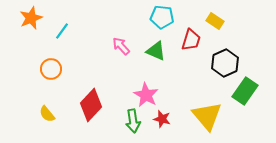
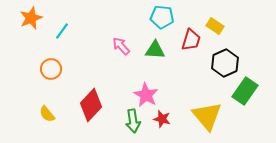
yellow rectangle: moved 5 px down
green triangle: moved 1 px left, 1 px up; rotated 20 degrees counterclockwise
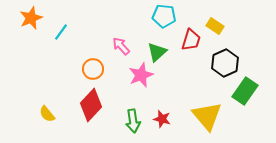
cyan pentagon: moved 2 px right, 1 px up
cyan line: moved 1 px left, 1 px down
green triangle: moved 2 px right, 2 px down; rotated 45 degrees counterclockwise
orange circle: moved 42 px right
pink star: moved 5 px left, 20 px up; rotated 20 degrees clockwise
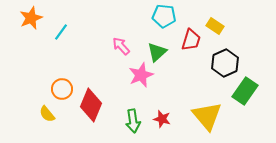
orange circle: moved 31 px left, 20 px down
red diamond: rotated 20 degrees counterclockwise
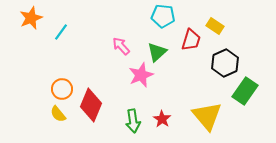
cyan pentagon: moved 1 px left
yellow semicircle: moved 11 px right
red star: rotated 18 degrees clockwise
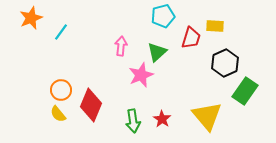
cyan pentagon: rotated 20 degrees counterclockwise
yellow rectangle: rotated 30 degrees counterclockwise
red trapezoid: moved 2 px up
pink arrow: rotated 48 degrees clockwise
orange circle: moved 1 px left, 1 px down
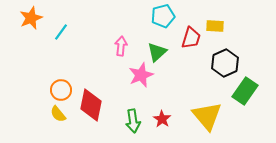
red diamond: rotated 12 degrees counterclockwise
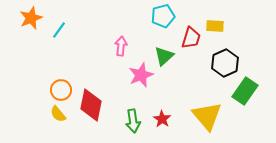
cyan line: moved 2 px left, 2 px up
green triangle: moved 7 px right, 4 px down
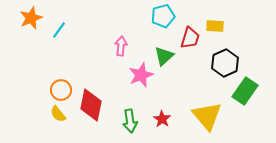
red trapezoid: moved 1 px left
green arrow: moved 3 px left
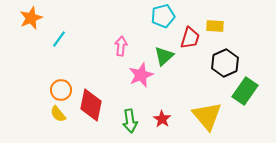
cyan line: moved 9 px down
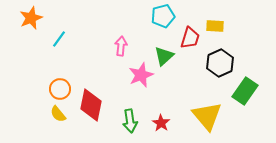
black hexagon: moved 5 px left
orange circle: moved 1 px left, 1 px up
red star: moved 1 px left, 4 px down
